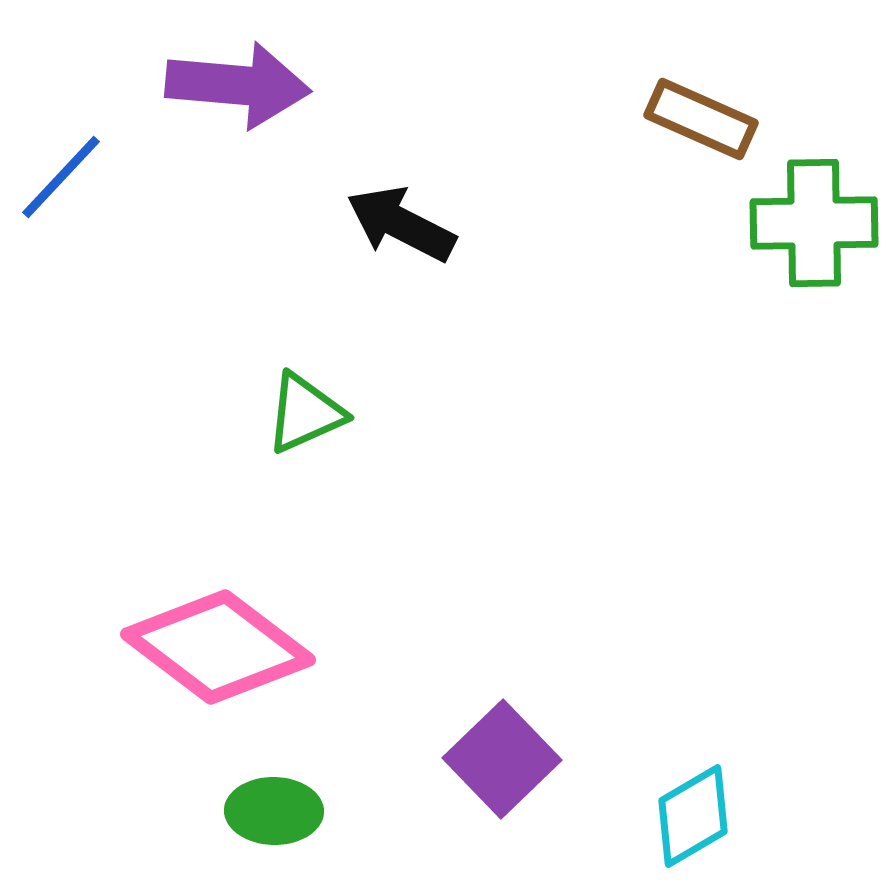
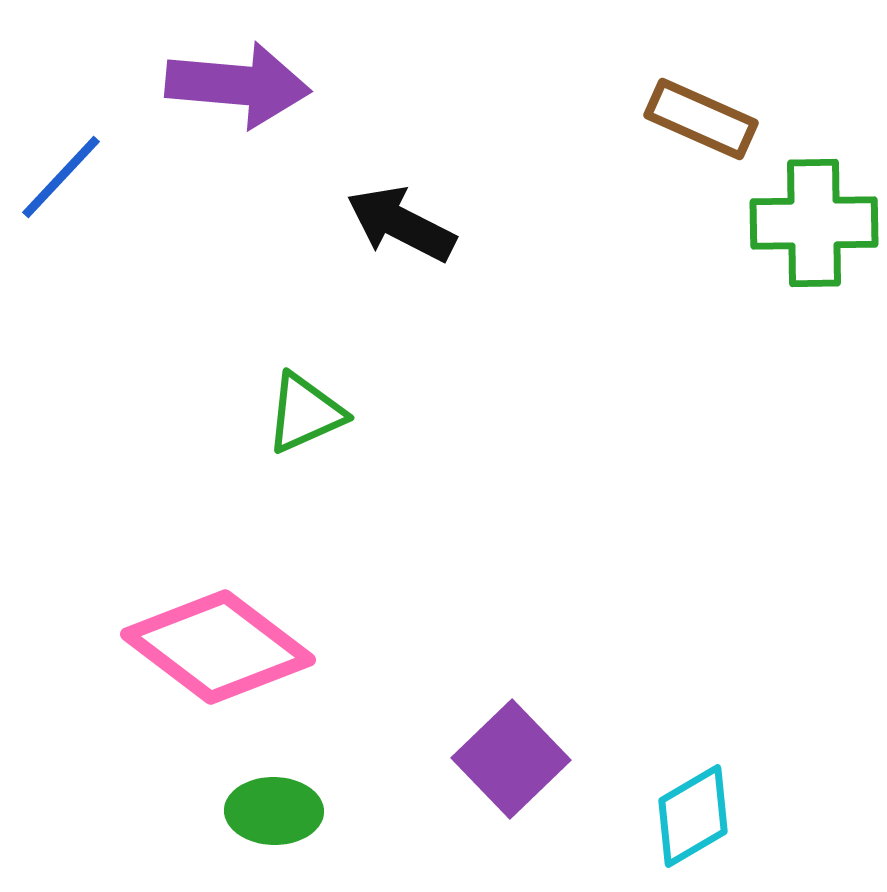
purple square: moved 9 px right
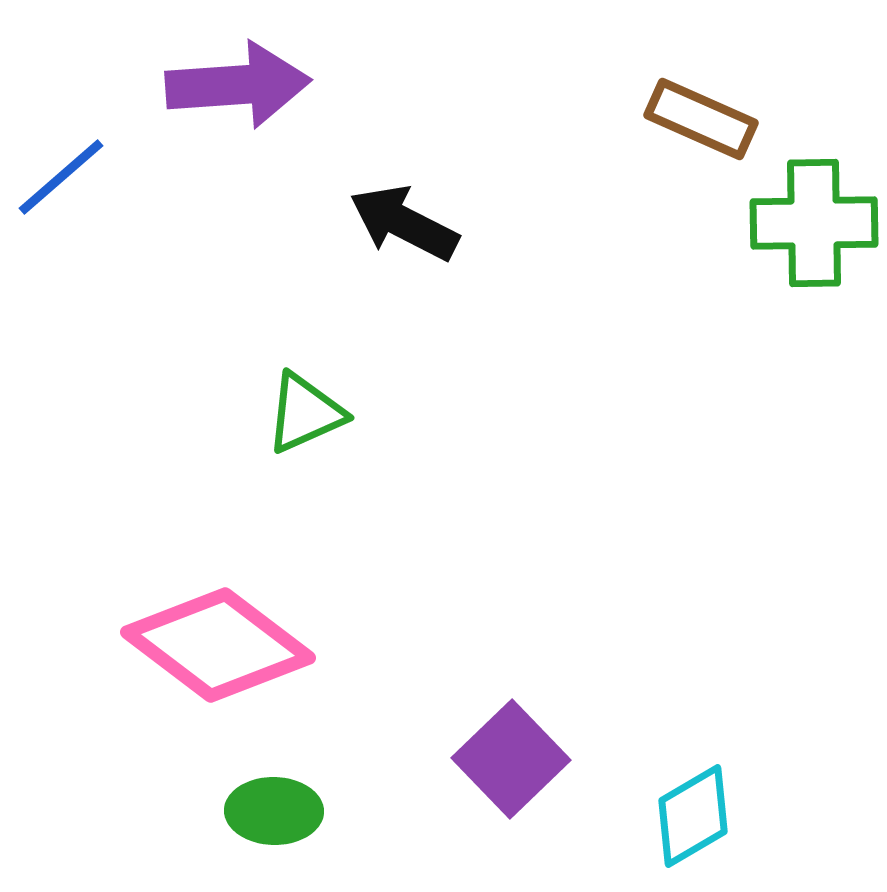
purple arrow: rotated 9 degrees counterclockwise
blue line: rotated 6 degrees clockwise
black arrow: moved 3 px right, 1 px up
pink diamond: moved 2 px up
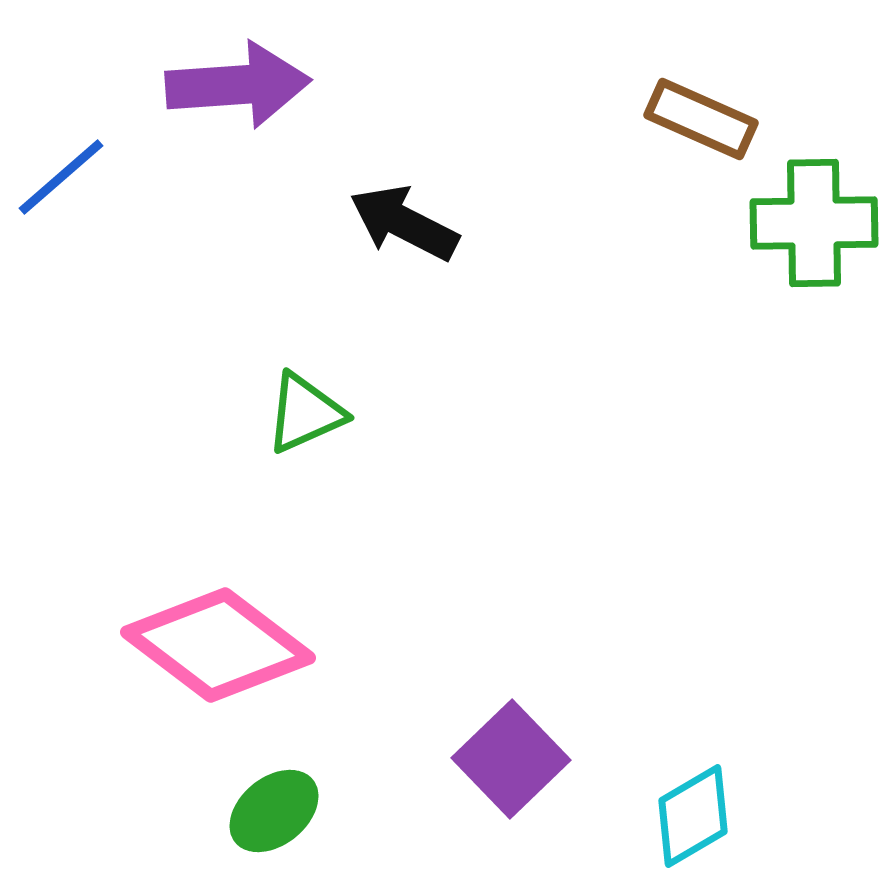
green ellipse: rotated 40 degrees counterclockwise
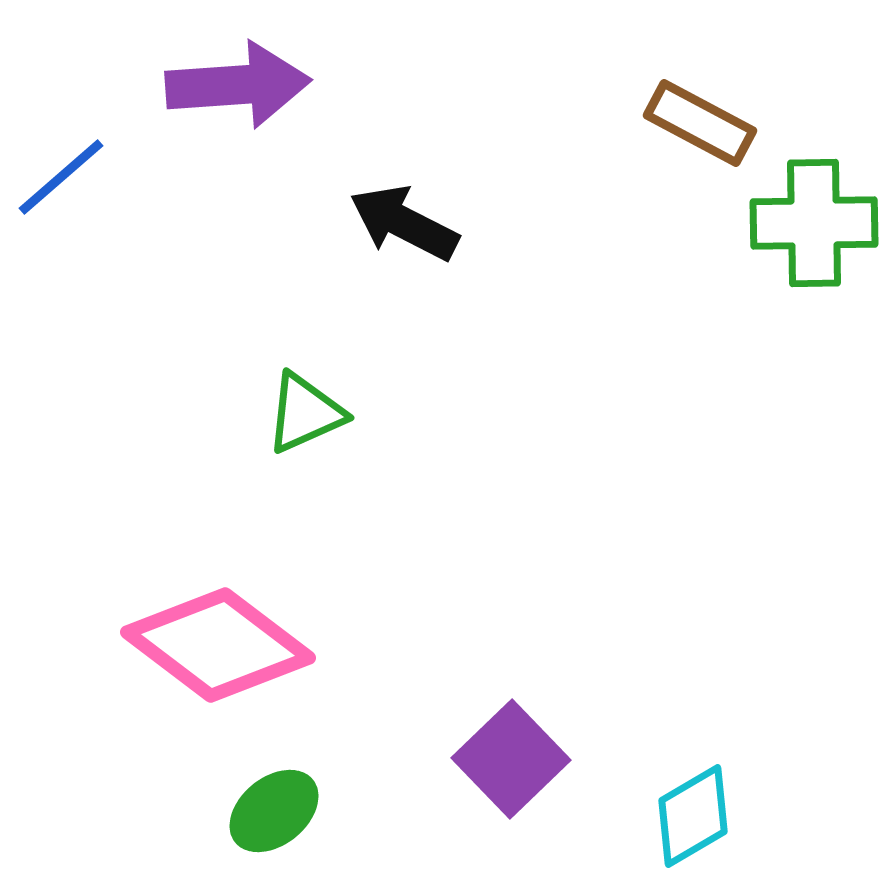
brown rectangle: moved 1 px left, 4 px down; rotated 4 degrees clockwise
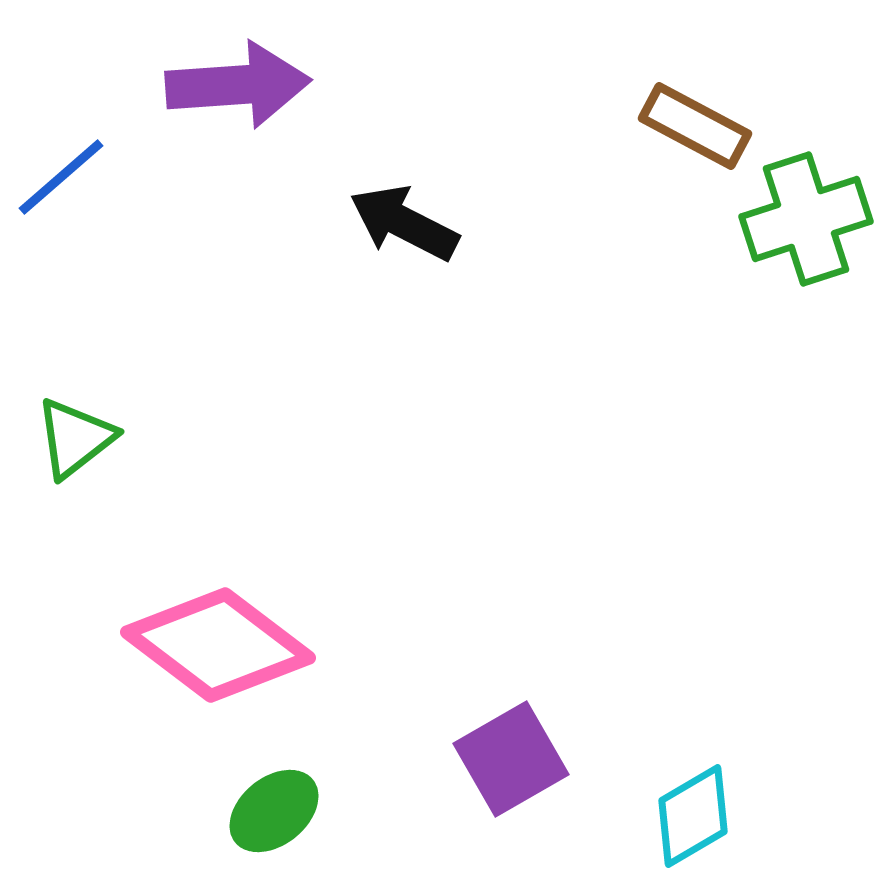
brown rectangle: moved 5 px left, 3 px down
green cross: moved 8 px left, 4 px up; rotated 17 degrees counterclockwise
green triangle: moved 230 px left, 25 px down; rotated 14 degrees counterclockwise
purple square: rotated 14 degrees clockwise
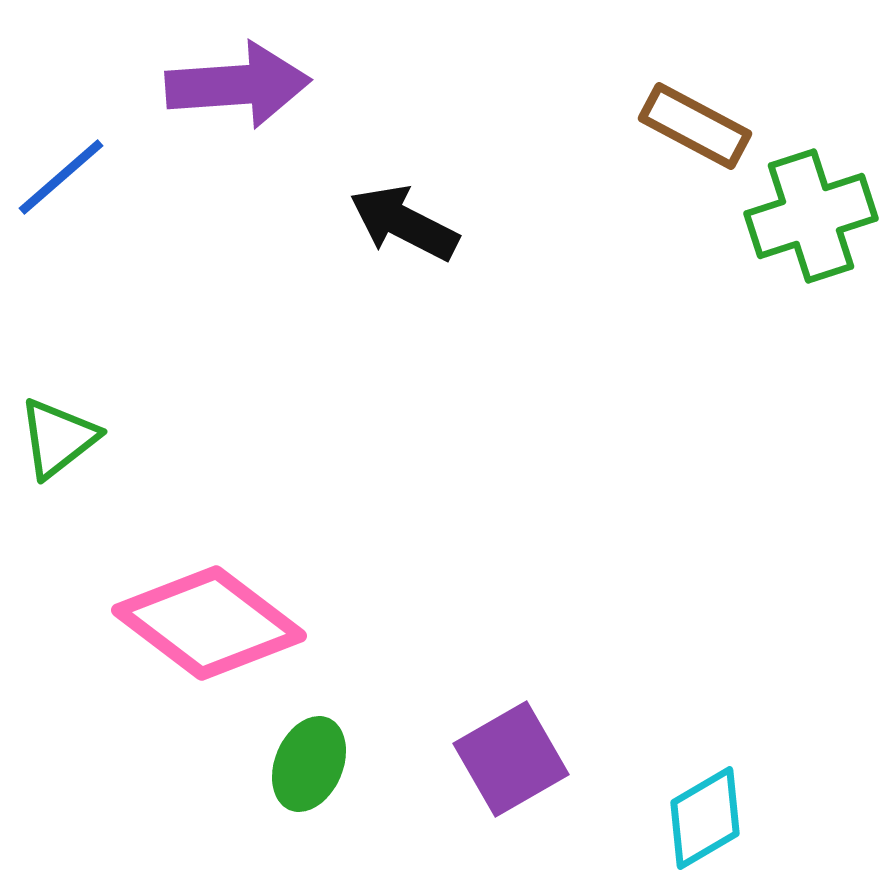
green cross: moved 5 px right, 3 px up
green triangle: moved 17 px left
pink diamond: moved 9 px left, 22 px up
green ellipse: moved 35 px right, 47 px up; rotated 28 degrees counterclockwise
cyan diamond: moved 12 px right, 2 px down
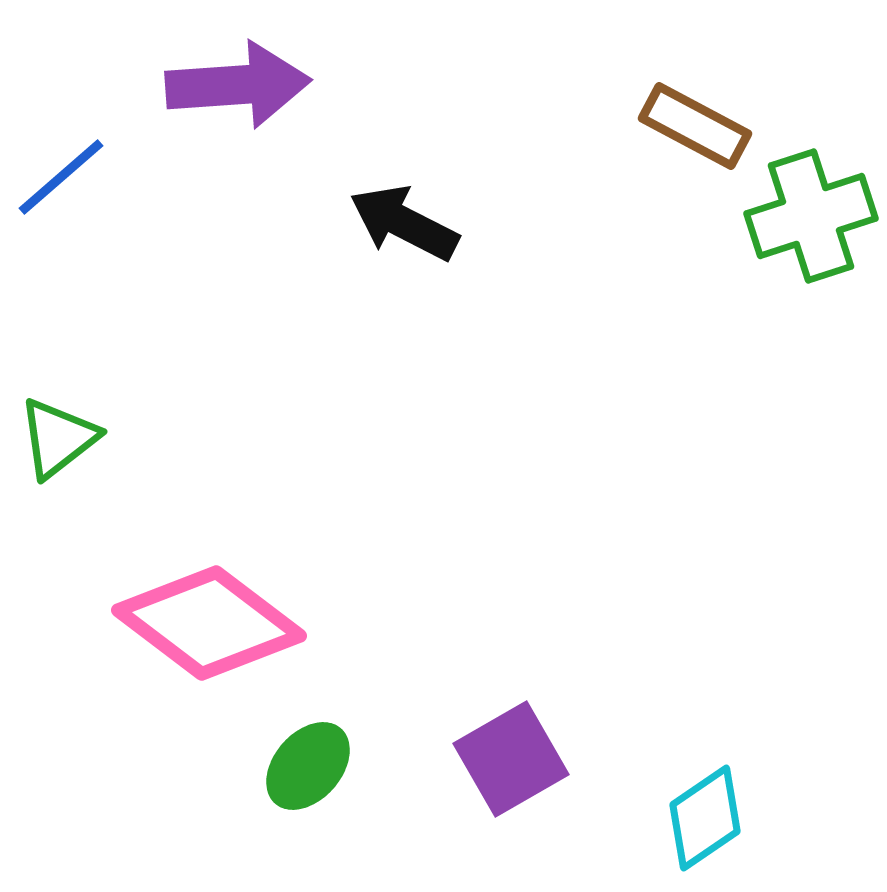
green ellipse: moved 1 px left, 2 px down; rotated 18 degrees clockwise
cyan diamond: rotated 4 degrees counterclockwise
